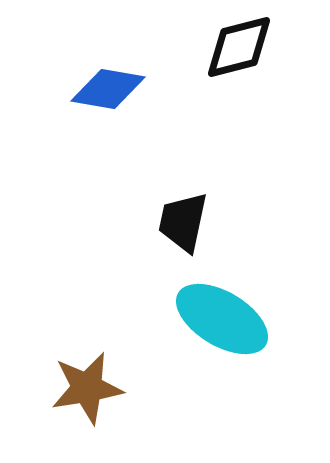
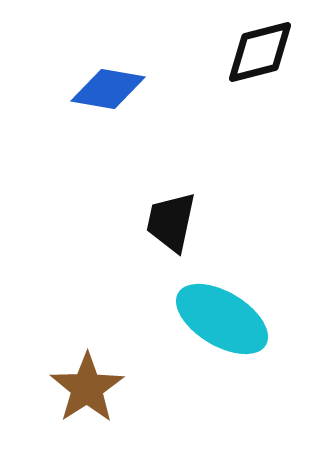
black diamond: moved 21 px right, 5 px down
black trapezoid: moved 12 px left
brown star: rotated 24 degrees counterclockwise
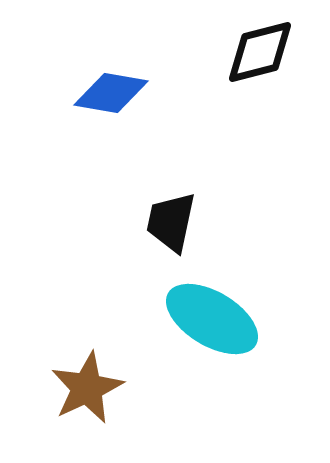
blue diamond: moved 3 px right, 4 px down
cyan ellipse: moved 10 px left
brown star: rotated 8 degrees clockwise
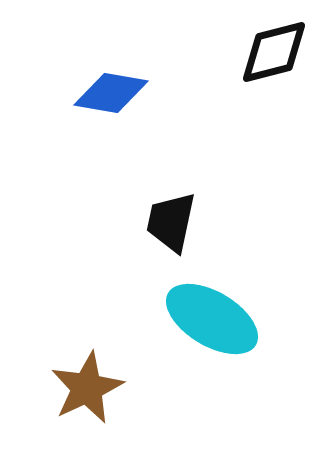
black diamond: moved 14 px right
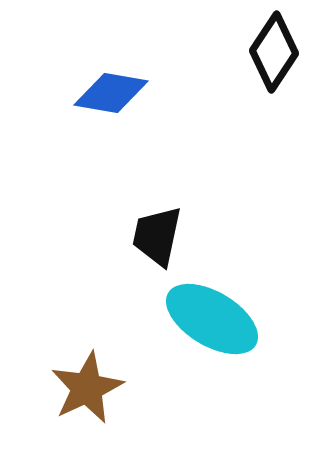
black diamond: rotated 42 degrees counterclockwise
black trapezoid: moved 14 px left, 14 px down
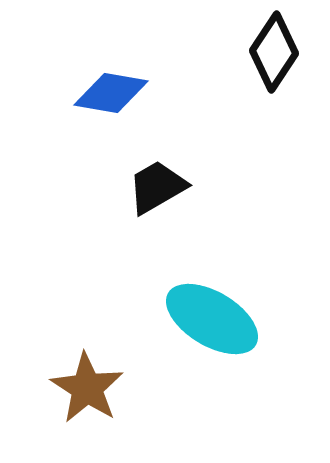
black trapezoid: moved 49 px up; rotated 48 degrees clockwise
brown star: rotated 14 degrees counterclockwise
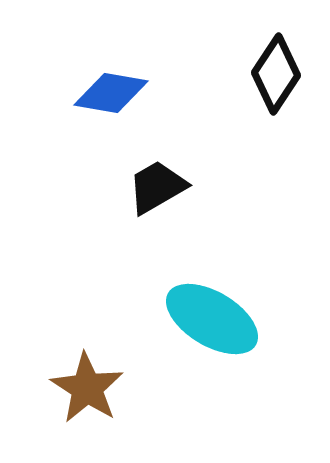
black diamond: moved 2 px right, 22 px down
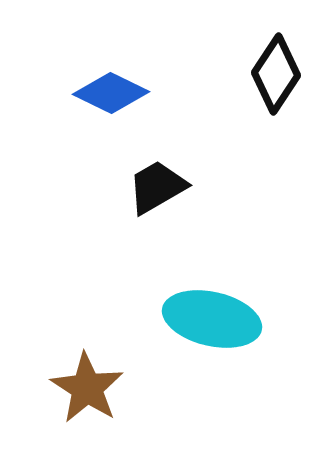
blue diamond: rotated 16 degrees clockwise
cyan ellipse: rotated 18 degrees counterclockwise
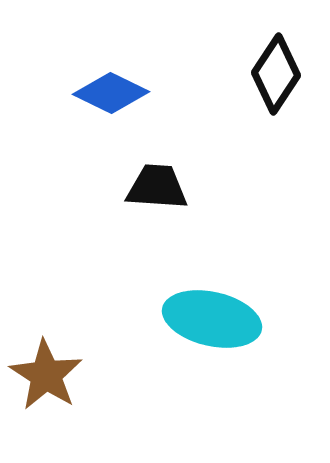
black trapezoid: rotated 34 degrees clockwise
brown star: moved 41 px left, 13 px up
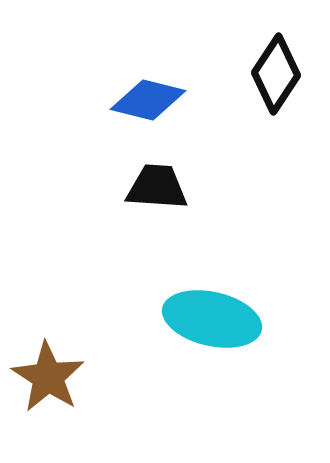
blue diamond: moved 37 px right, 7 px down; rotated 12 degrees counterclockwise
brown star: moved 2 px right, 2 px down
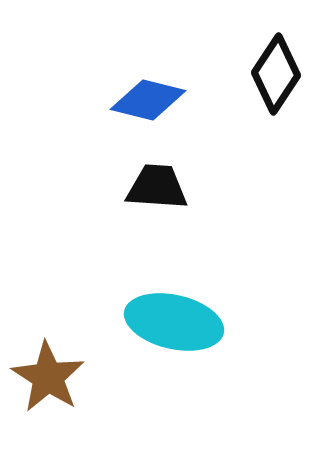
cyan ellipse: moved 38 px left, 3 px down
